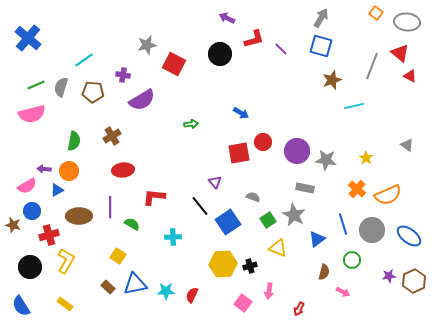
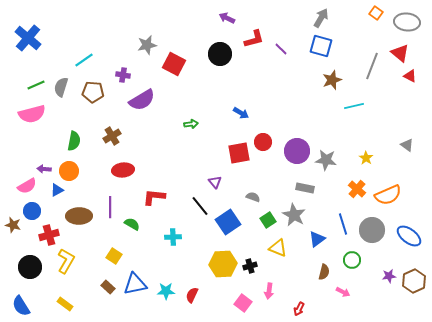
yellow square at (118, 256): moved 4 px left
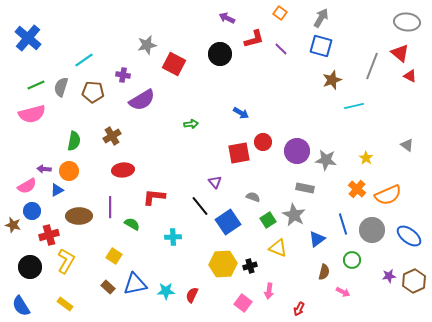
orange square at (376, 13): moved 96 px left
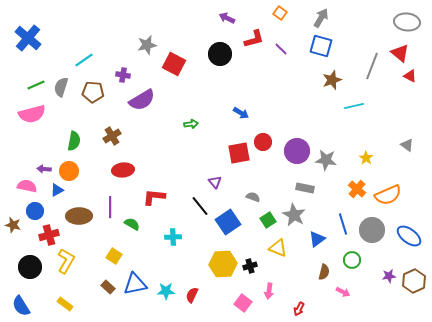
pink semicircle at (27, 186): rotated 138 degrees counterclockwise
blue circle at (32, 211): moved 3 px right
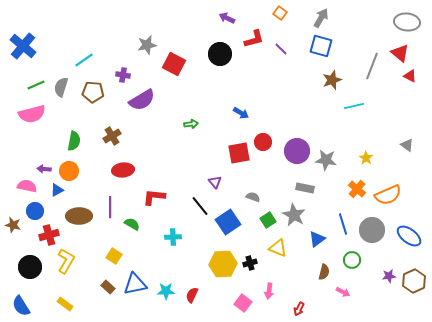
blue cross at (28, 38): moved 5 px left, 8 px down
black cross at (250, 266): moved 3 px up
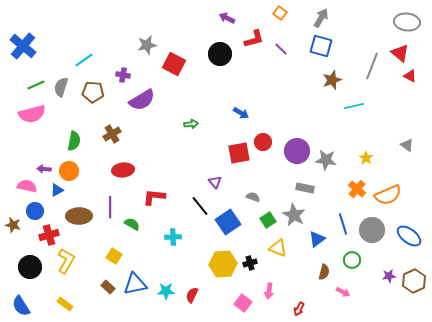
brown cross at (112, 136): moved 2 px up
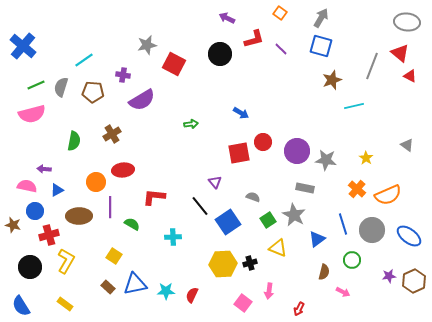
orange circle at (69, 171): moved 27 px right, 11 px down
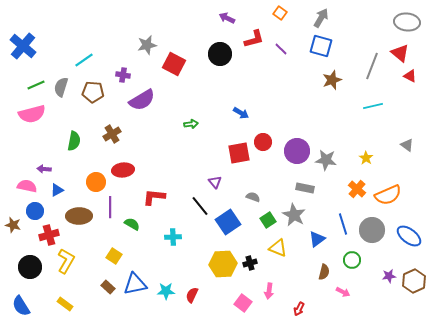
cyan line at (354, 106): moved 19 px right
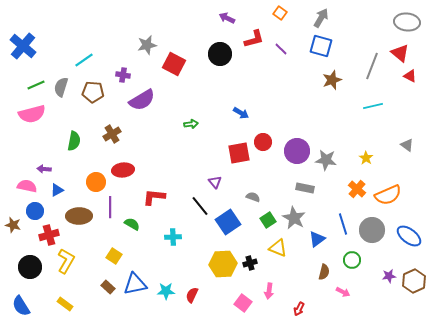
gray star at (294, 215): moved 3 px down
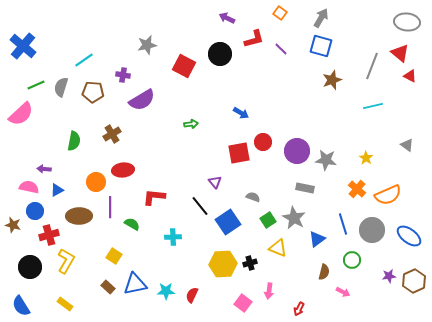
red square at (174, 64): moved 10 px right, 2 px down
pink semicircle at (32, 114): moved 11 px left; rotated 28 degrees counterclockwise
pink semicircle at (27, 186): moved 2 px right, 1 px down
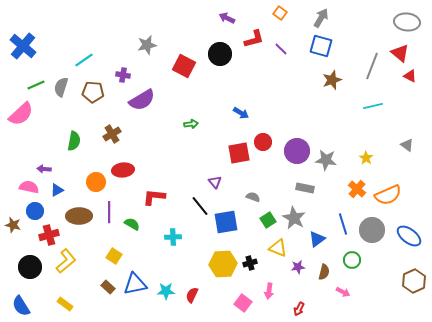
purple line at (110, 207): moved 1 px left, 5 px down
blue square at (228, 222): moved 2 px left; rotated 25 degrees clockwise
yellow L-shape at (66, 261): rotated 20 degrees clockwise
purple star at (389, 276): moved 91 px left, 9 px up
